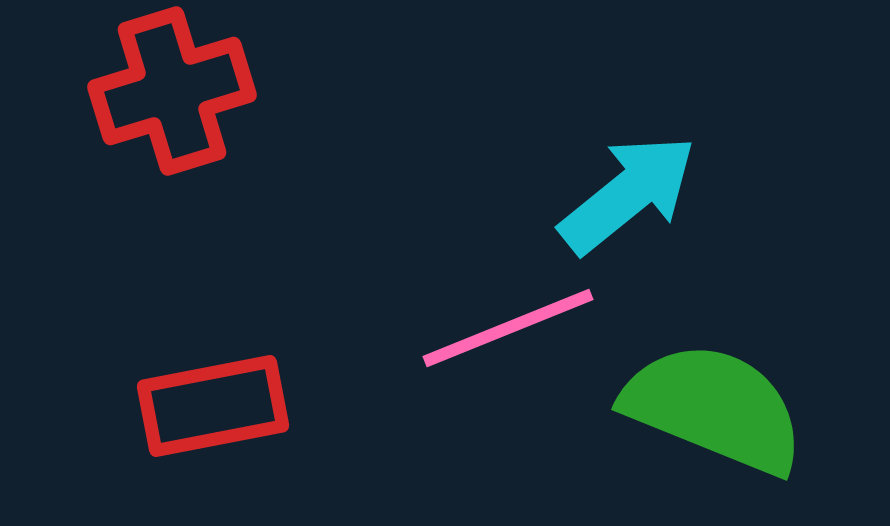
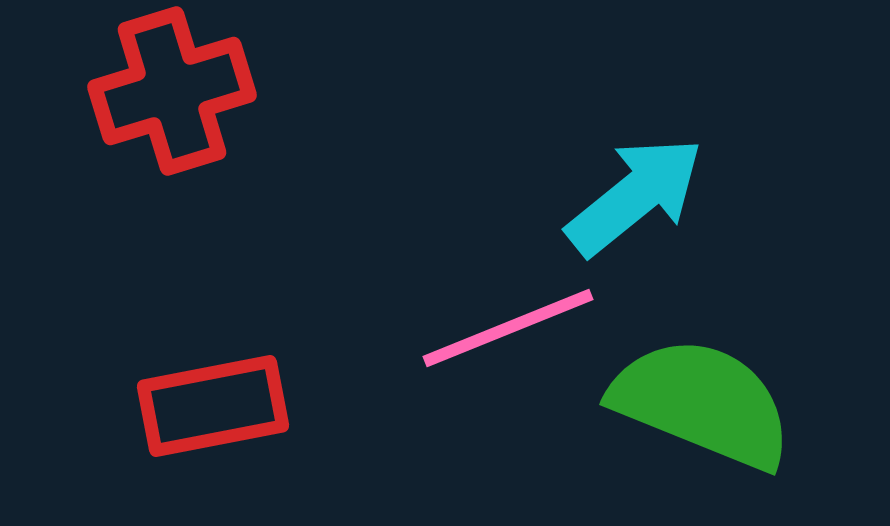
cyan arrow: moved 7 px right, 2 px down
green semicircle: moved 12 px left, 5 px up
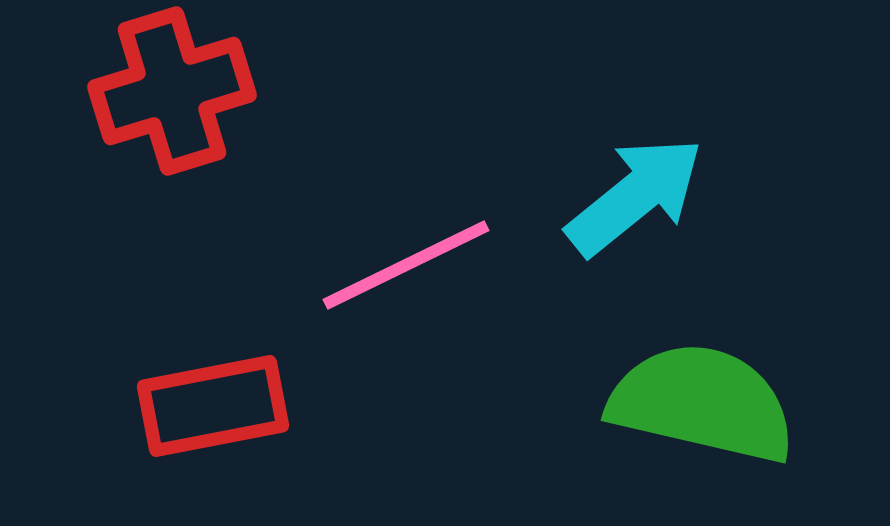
pink line: moved 102 px left, 63 px up; rotated 4 degrees counterclockwise
green semicircle: rotated 9 degrees counterclockwise
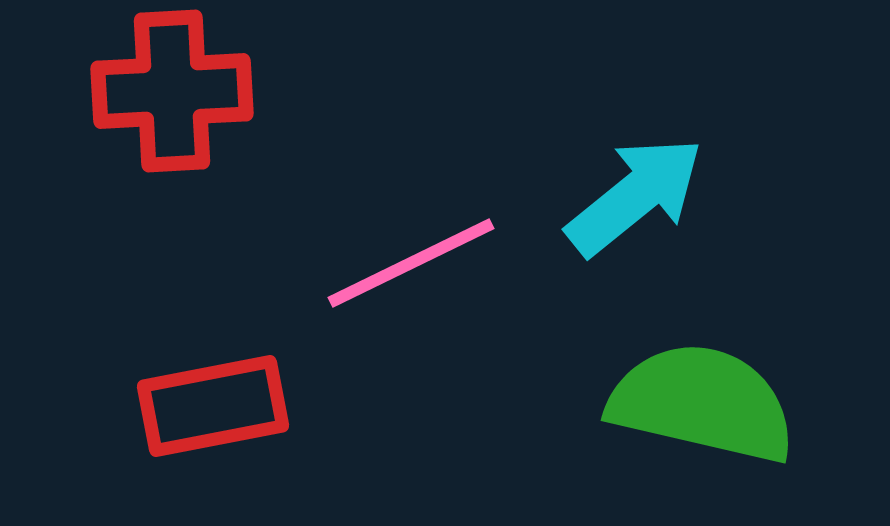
red cross: rotated 14 degrees clockwise
pink line: moved 5 px right, 2 px up
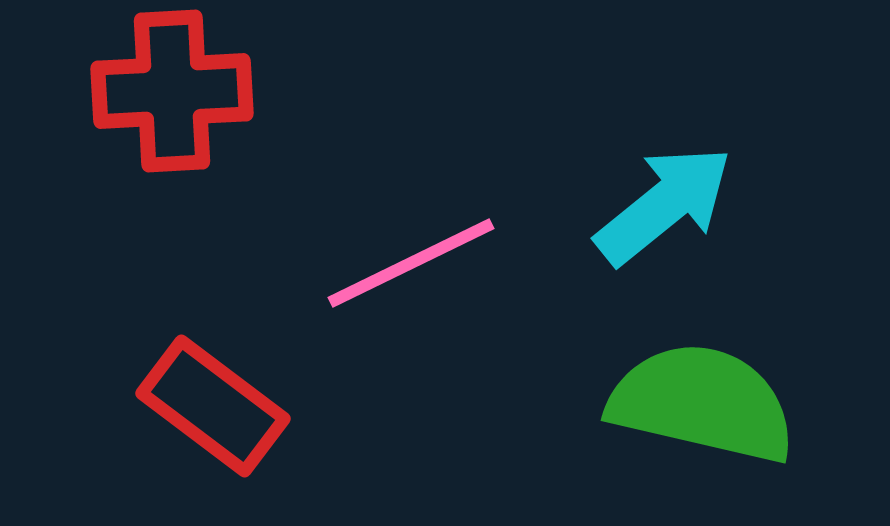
cyan arrow: moved 29 px right, 9 px down
red rectangle: rotated 48 degrees clockwise
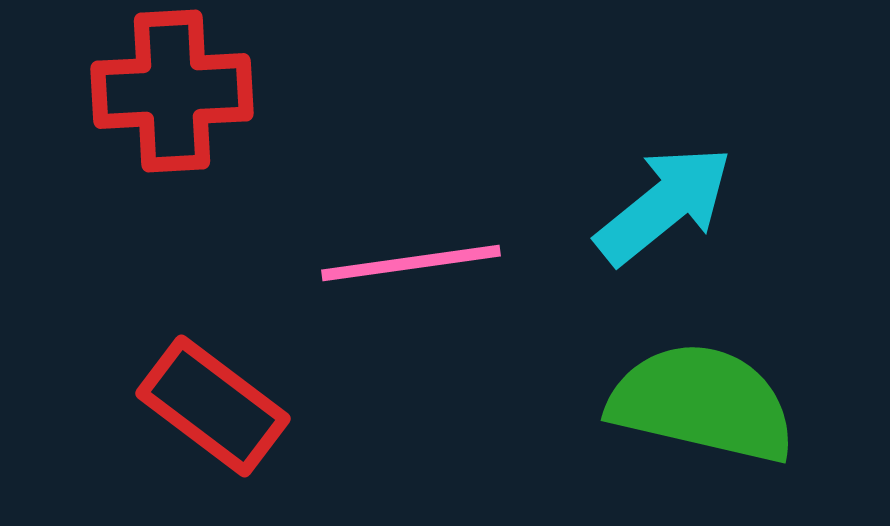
pink line: rotated 18 degrees clockwise
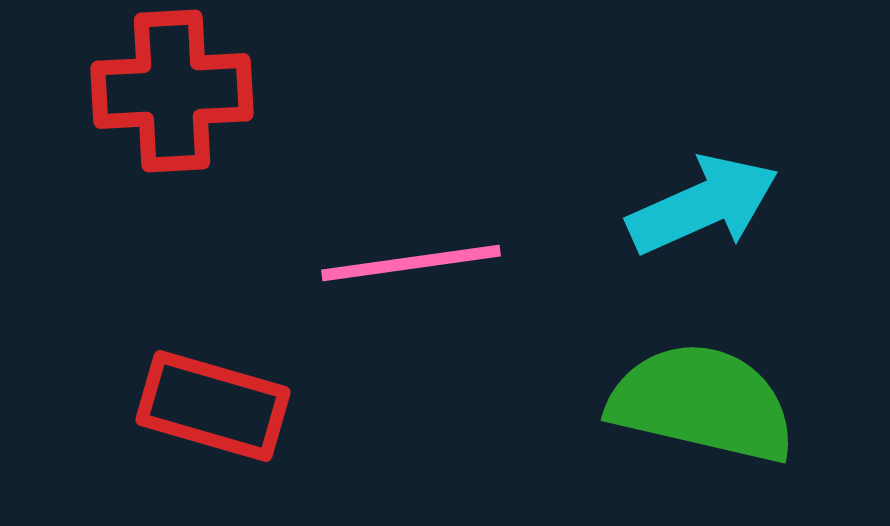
cyan arrow: moved 39 px right; rotated 15 degrees clockwise
red rectangle: rotated 21 degrees counterclockwise
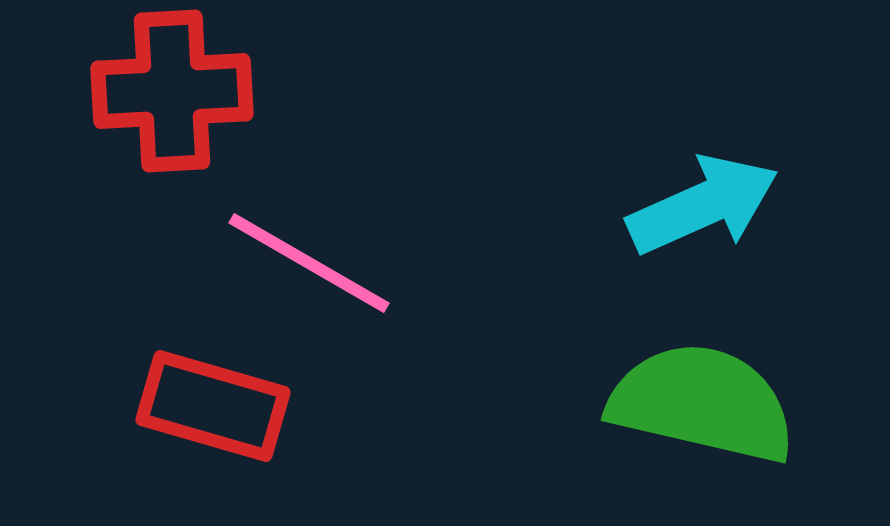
pink line: moved 102 px left; rotated 38 degrees clockwise
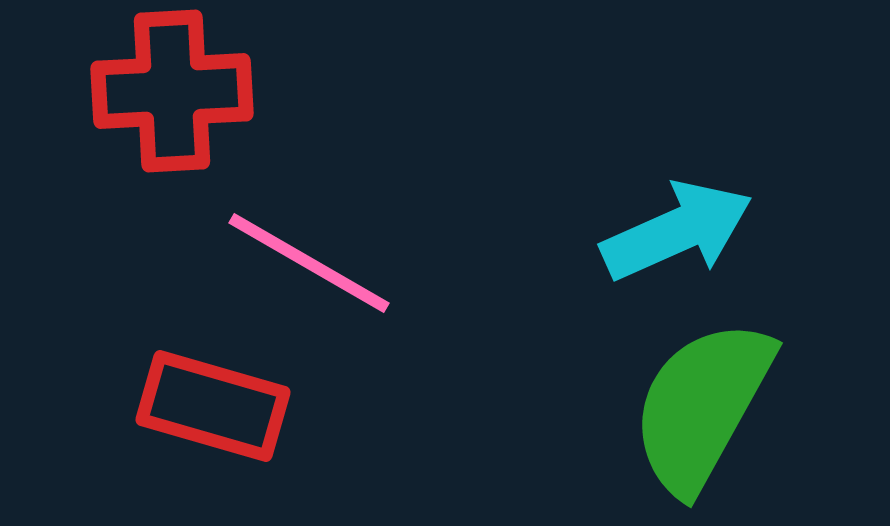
cyan arrow: moved 26 px left, 26 px down
green semicircle: moved 3 px down; rotated 74 degrees counterclockwise
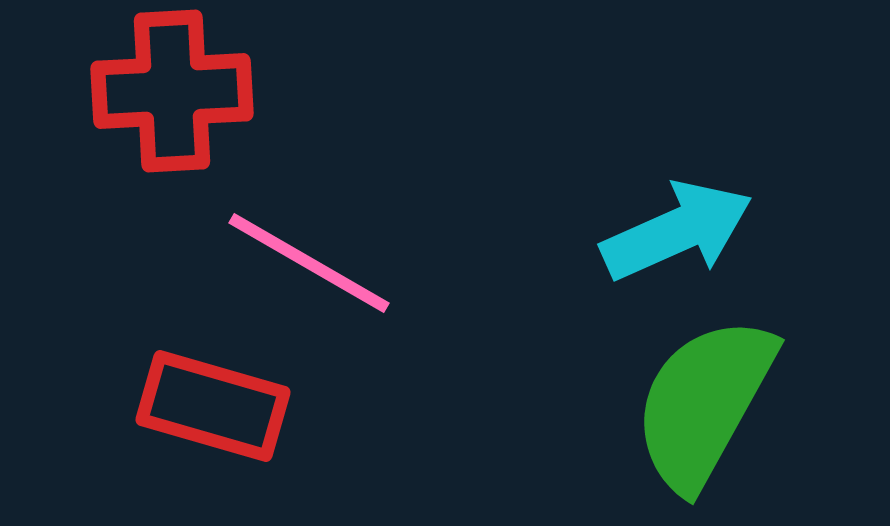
green semicircle: moved 2 px right, 3 px up
